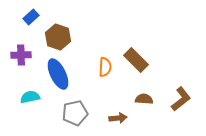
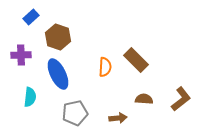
cyan semicircle: rotated 108 degrees clockwise
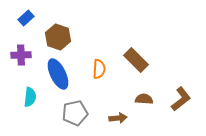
blue rectangle: moved 5 px left, 1 px down
orange semicircle: moved 6 px left, 2 px down
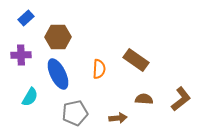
brown hexagon: rotated 20 degrees counterclockwise
brown rectangle: rotated 10 degrees counterclockwise
cyan semicircle: rotated 24 degrees clockwise
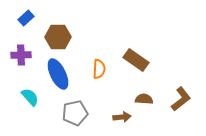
cyan semicircle: rotated 72 degrees counterclockwise
brown arrow: moved 4 px right, 1 px up
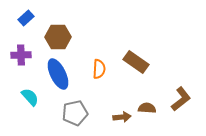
brown rectangle: moved 2 px down
brown semicircle: moved 3 px right, 9 px down
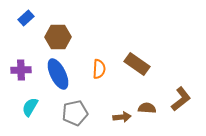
purple cross: moved 15 px down
brown rectangle: moved 1 px right, 2 px down
cyan semicircle: moved 10 px down; rotated 108 degrees counterclockwise
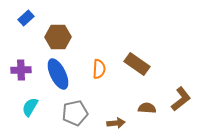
brown arrow: moved 6 px left, 6 px down
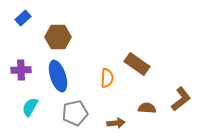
blue rectangle: moved 3 px left
orange semicircle: moved 8 px right, 9 px down
blue ellipse: moved 2 px down; rotated 8 degrees clockwise
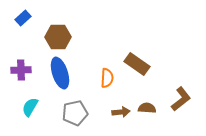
blue ellipse: moved 2 px right, 3 px up
brown arrow: moved 5 px right, 11 px up
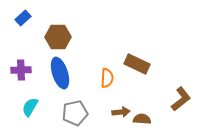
brown rectangle: rotated 10 degrees counterclockwise
brown semicircle: moved 5 px left, 11 px down
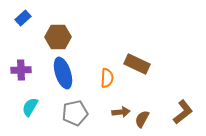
blue ellipse: moved 3 px right
brown L-shape: moved 2 px right, 13 px down
brown semicircle: rotated 66 degrees counterclockwise
